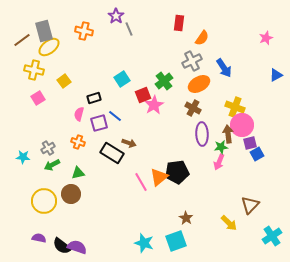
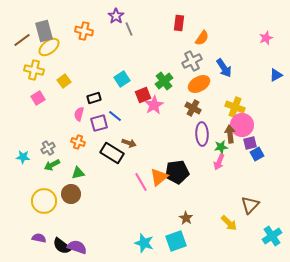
brown arrow at (228, 134): moved 2 px right
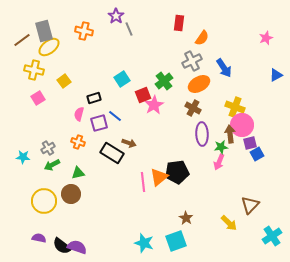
pink line at (141, 182): moved 2 px right; rotated 24 degrees clockwise
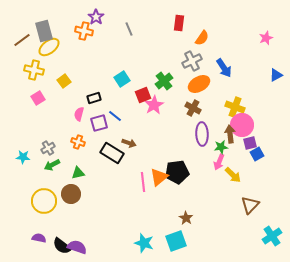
purple star at (116, 16): moved 20 px left, 1 px down
yellow arrow at (229, 223): moved 4 px right, 48 px up
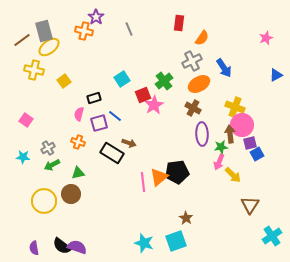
pink square at (38, 98): moved 12 px left, 22 px down; rotated 24 degrees counterclockwise
brown triangle at (250, 205): rotated 12 degrees counterclockwise
purple semicircle at (39, 238): moved 5 px left, 10 px down; rotated 112 degrees counterclockwise
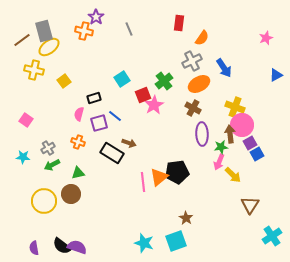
purple square at (250, 143): rotated 16 degrees counterclockwise
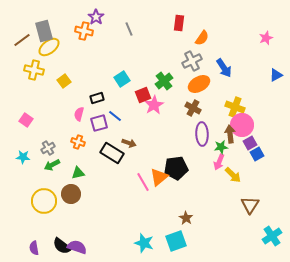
black rectangle at (94, 98): moved 3 px right
black pentagon at (177, 172): moved 1 px left, 4 px up
pink line at (143, 182): rotated 24 degrees counterclockwise
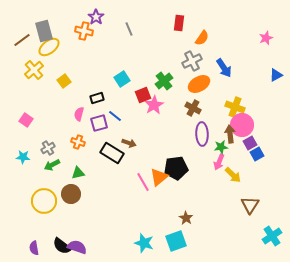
yellow cross at (34, 70): rotated 36 degrees clockwise
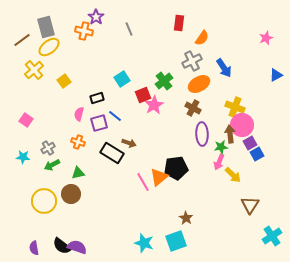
gray rectangle at (44, 31): moved 2 px right, 4 px up
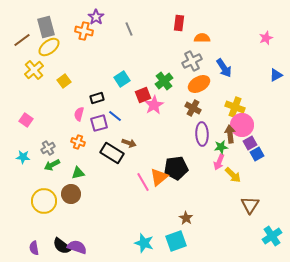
orange semicircle at (202, 38): rotated 126 degrees counterclockwise
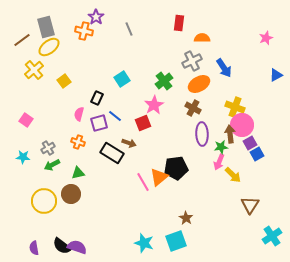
red square at (143, 95): moved 28 px down
black rectangle at (97, 98): rotated 48 degrees counterclockwise
